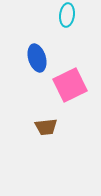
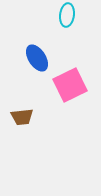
blue ellipse: rotated 16 degrees counterclockwise
brown trapezoid: moved 24 px left, 10 px up
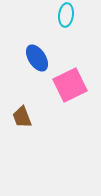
cyan ellipse: moved 1 px left
brown trapezoid: rotated 75 degrees clockwise
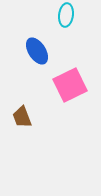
blue ellipse: moved 7 px up
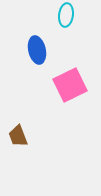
blue ellipse: moved 1 px up; rotated 20 degrees clockwise
brown trapezoid: moved 4 px left, 19 px down
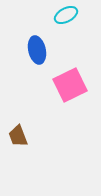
cyan ellipse: rotated 55 degrees clockwise
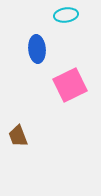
cyan ellipse: rotated 20 degrees clockwise
blue ellipse: moved 1 px up; rotated 8 degrees clockwise
